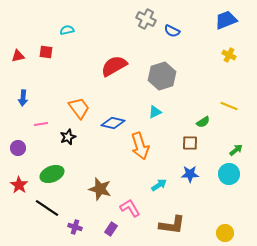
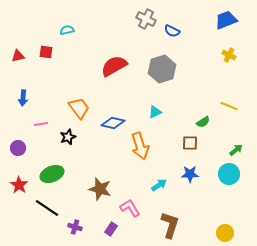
gray hexagon: moved 7 px up
brown L-shape: moved 2 px left; rotated 80 degrees counterclockwise
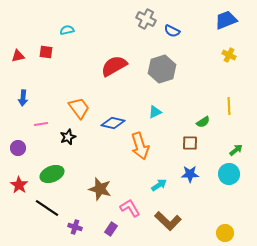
yellow line: rotated 66 degrees clockwise
brown L-shape: moved 2 px left, 4 px up; rotated 116 degrees clockwise
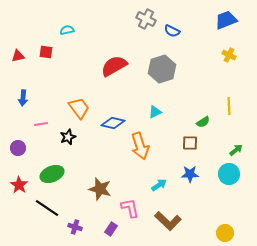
pink L-shape: rotated 20 degrees clockwise
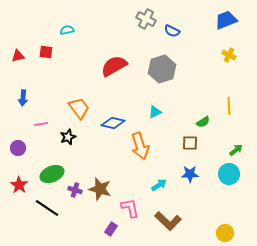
purple cross: moved 37 px up
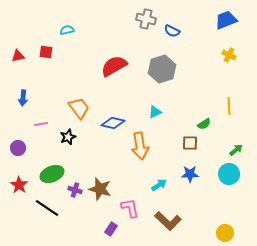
gray cross: rotated 12 degrees counterclockwise
green semicircle: moved 1 px right, 2 px down
orange arrow: rotated 8 degrees clockwise
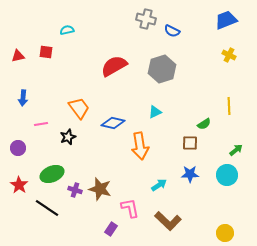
cyan circle: moved 2 px left, 1 px down
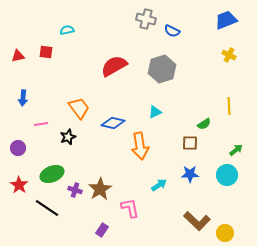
brown star: rotated 25 degrees clockwise
brown L-shape: moved 29 px right
purple rectangle: moved 9 px left, 1 px down
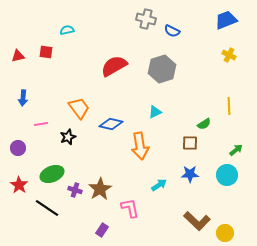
blue diamond: moved 2 px left, 1 px down
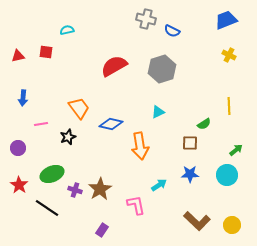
cyan triangle: moved 3 px right
pink L-shape: moved 6 px right, 3 px up
yellow circle: moved 7 px right, 8 px up
